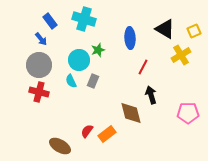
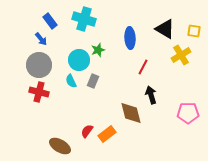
yellow square: rotated 32 degrees clockwise
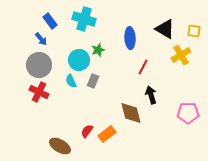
red cross: rotated 12 degrees clockwise
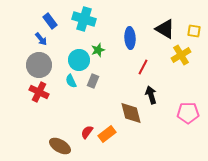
red semicircle: moved 1 px down
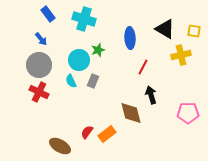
blue rectangle: moved 2 px left, 7 px up
yellow cross: rotated 18 degrees clockwise
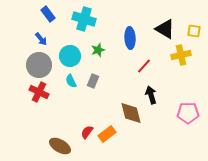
cyan circle: moved 9 px left, 4 px up
red line: moved 1 px right, 1 px up; rotated 14 degrees clockwise
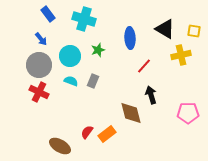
cyan semicircle: rotated 136 degrees clockwise
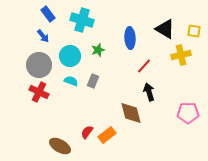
cyan cross: moved 2 px left, 1 px down
blue arrow: moved 2 px right, 3 px up
black arrow: moved 2 px left, 3 px up
orange rectangle: moved 1 px down
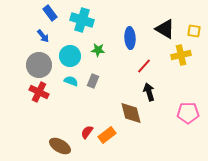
blue rectangle: moved 2 px right, 1 px up
green star: rotated 24 degrees clockwise
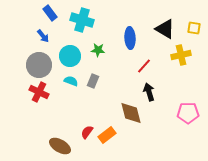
yellow square: moved 3 px up
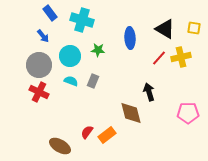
yellow cross: moved 2 px down
red line: moved 15 px right, 8 px up
